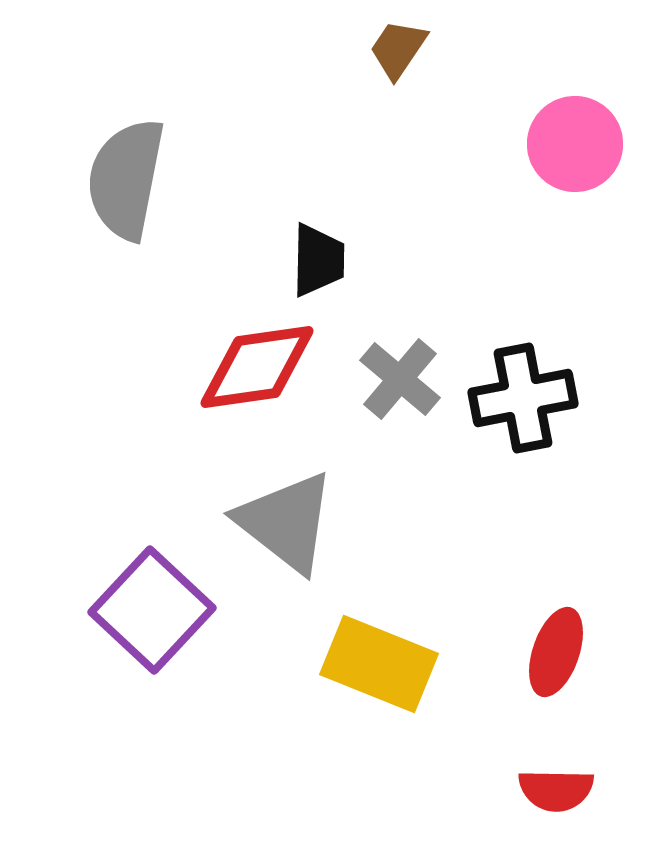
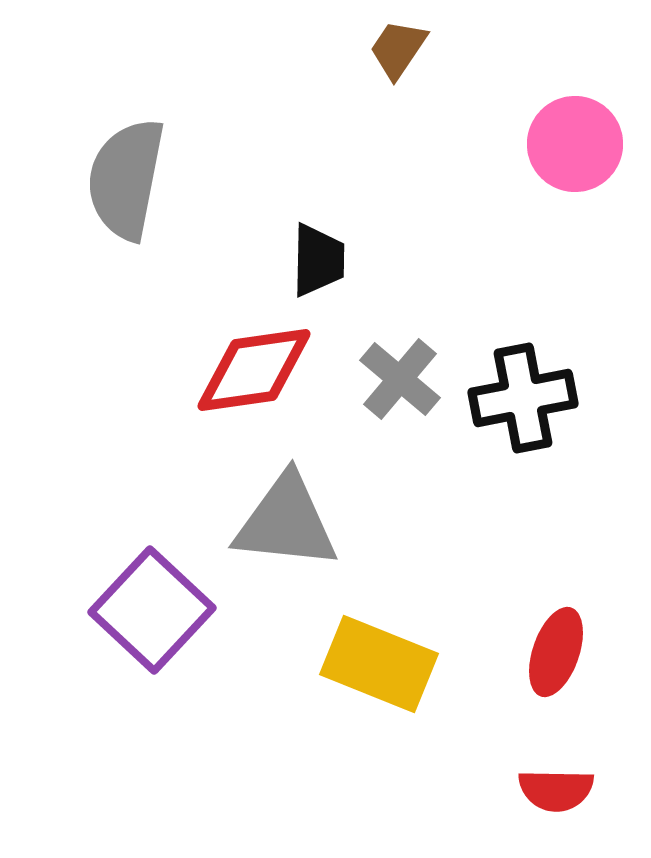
red diamond: moved 3 px left, 3 px down
gray triangle: rotated 32 degrees counterclockwise
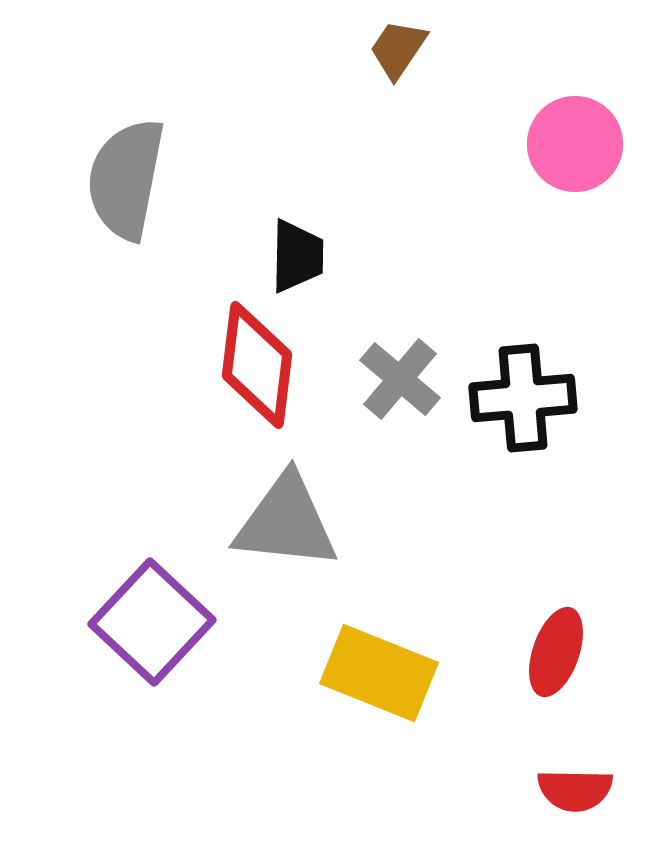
black trapezoid: moved 21 px left, 4 px up
red diamond: moved 3 px right, 5 px up; rotated 75 degrees counterclockwise
black cross: rotated 6 degrees clockwise
purple square: moved 12 px down
yellow rectangle: moved 9 px down
red semicircle: moved 19 px right
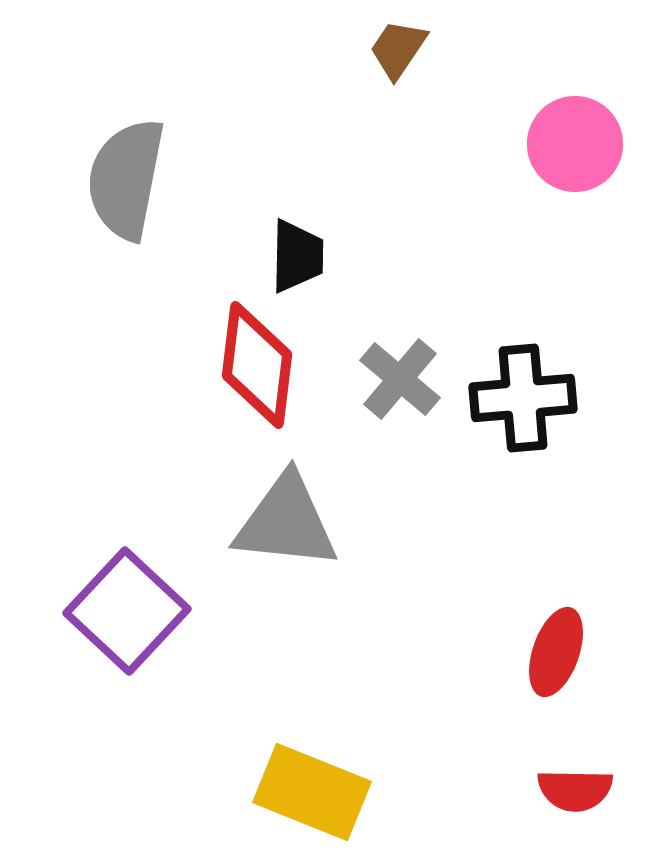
purple square: moved 25 px left, 11 px up
yellow rectangle: moved 67 px left, 119 px down
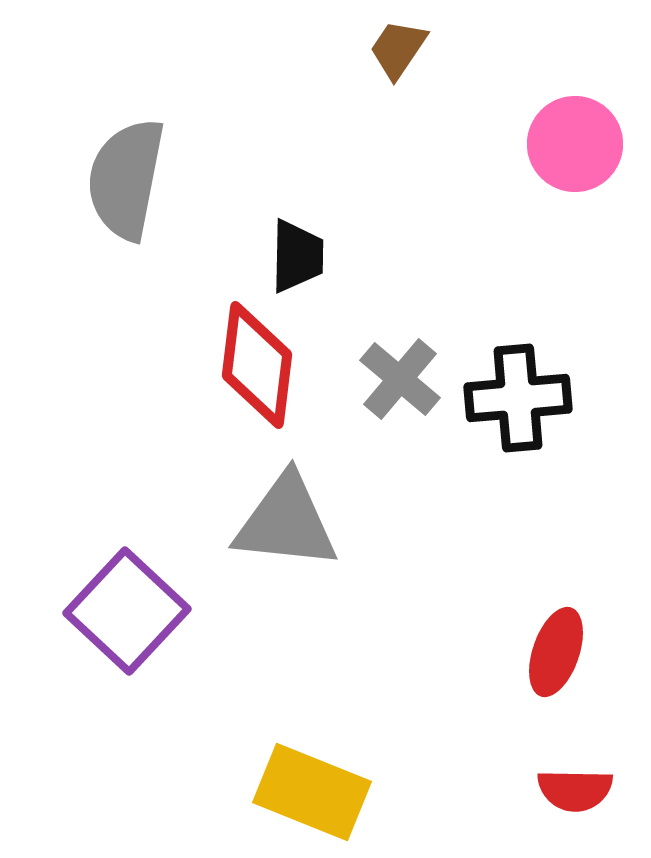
black cross: moved 5 px left
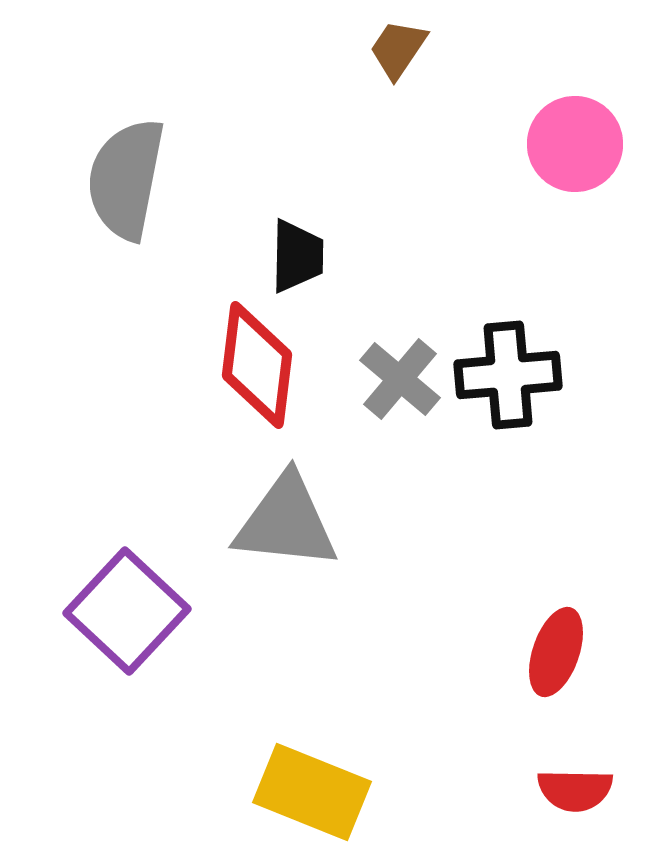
black cross: moved 10 px left, 23 px up
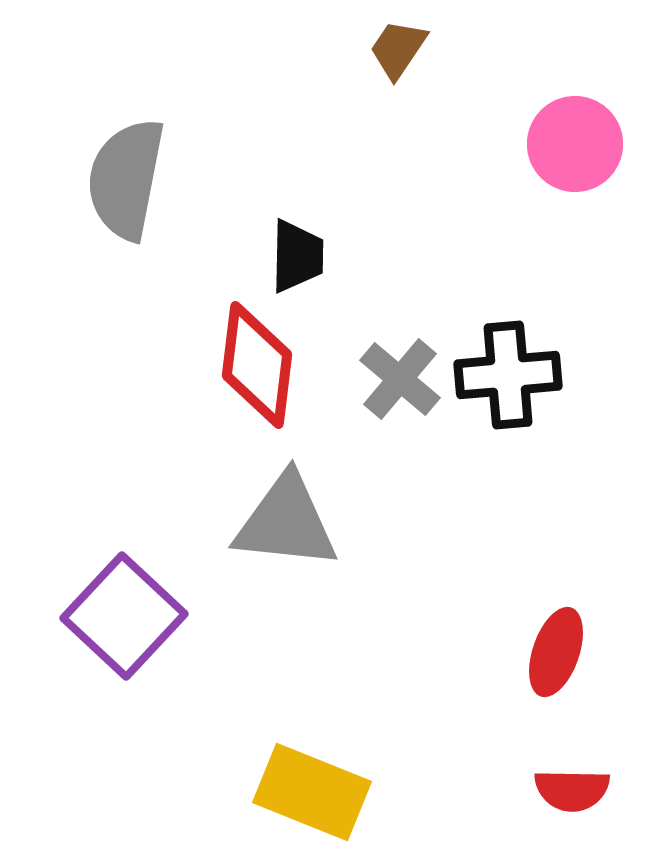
purple square: moved 3 px left, 5 px down
red semicircle: moved 3 px left
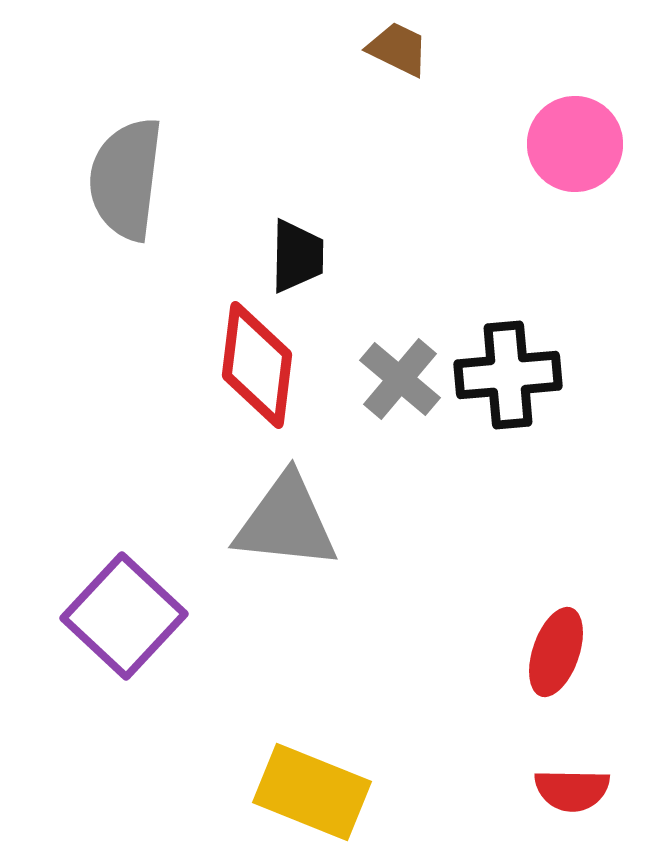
brown trapezoid: rotated 82 degrees clockwise
gray semicircle: rotated 4 degrees counterclockwise
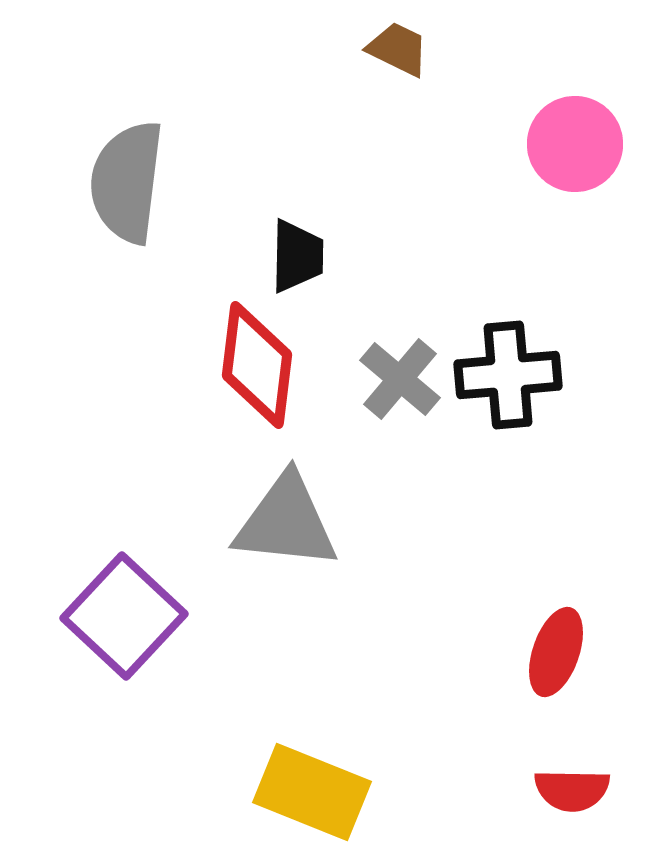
gray semicircle: moved 1 px right, 3 px down
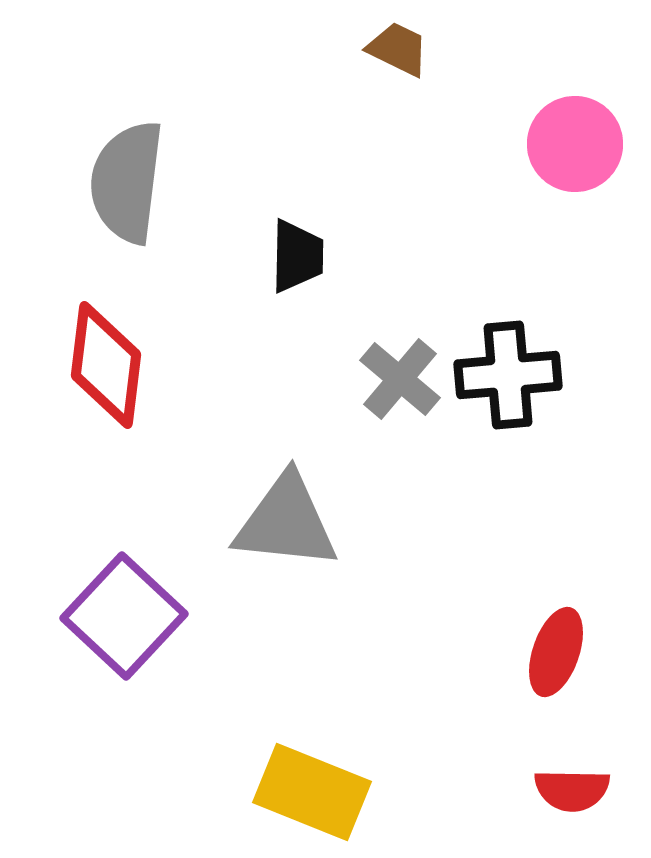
red diamond: moved 151 px left
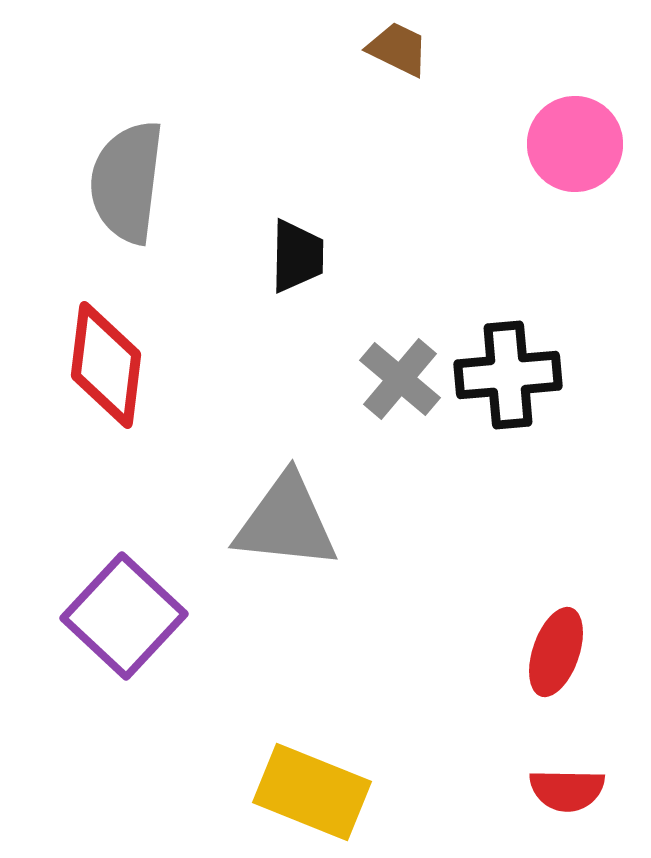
red semicircle: moved 5 px left
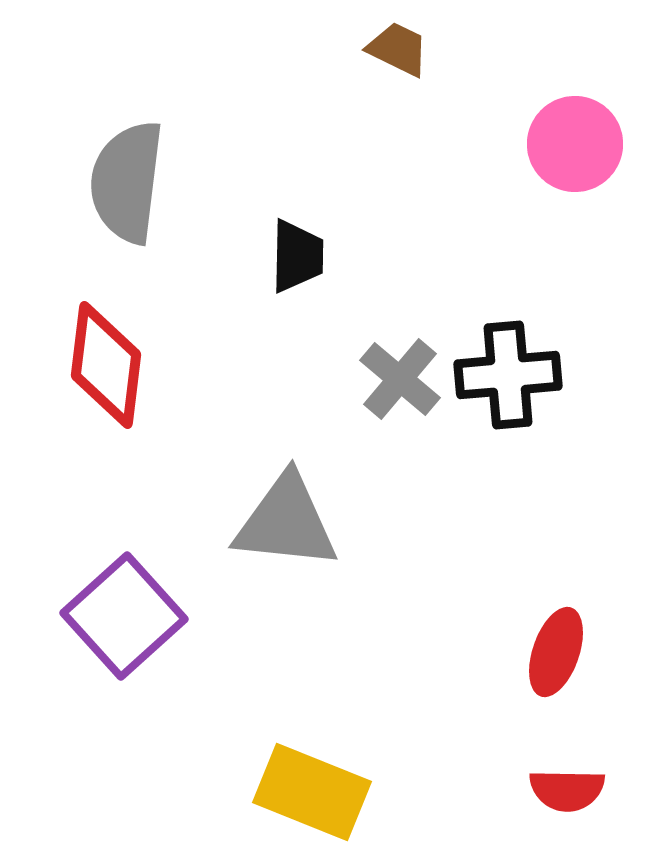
purple square: rotated 5 degrees clockwise
